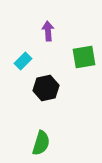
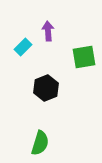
cyan rectangle: moved 14 px up
black hexagon: rotated 10 degrees counterclockwise
green semicircle: moved 1 px left
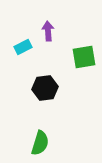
cyan rectangle: rotated 18 degrees clockwise
black hexagon: moved 1 px left; rotated 15 degrees clockwise
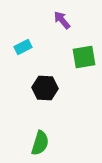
purple arrow: moved 14 px right, 11 px up; rotated 36 degrees counterclockwise
black hexagon: rotated 10 degrees clockwise
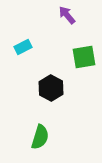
purple arrow: moved 5 px right, 5 px up
black hexagon: moved 6 px right; rotated 25 degrees clockwise
green semicircle: moved 6 px up
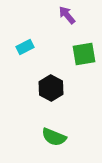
cyan rectangle: moved 2 px right
green square: moved 3 px up
green semicircle: moved 14 px right; rotated 95 degrees clockwise
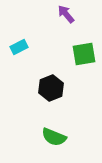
purple arrow: moved 1 px left, 1 px up
cyan rectangle: moved 6 px left
black hexagon: rotated 10 degrees clockwise
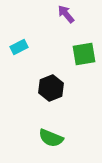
green semicircle: moved 3 px left, 1 px down
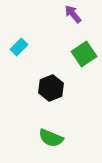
purple arrow: moved 7 px right
cyan rectangle: rotated 18 degrees counterclockwise
green square: rotated 25 degrees counterclockwise
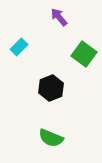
purple arrow: moved 14 px left, 3 px down
green square: rotated 20 degrees counterclockwise
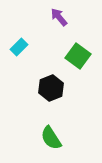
green square: moved 6 px left, 2 px down
green semicircle: rotated 35 degrees clockwise
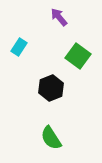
cyan rectangle: rotated 12 degrees counterclockwise
